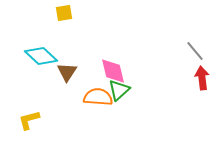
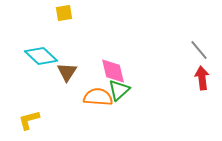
gray line: moved 4 px right, 1 px up
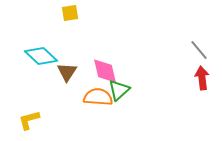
yellow square: moved 6 px right
pink diamond: moved 8 px left
